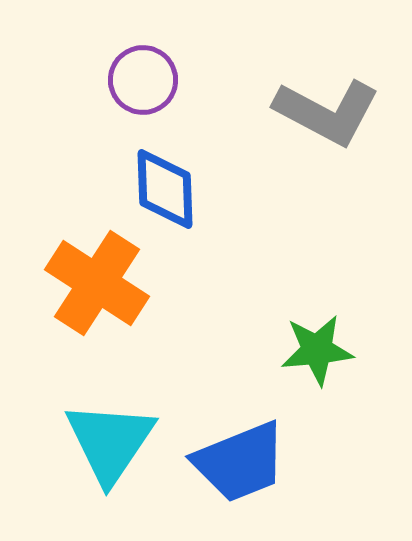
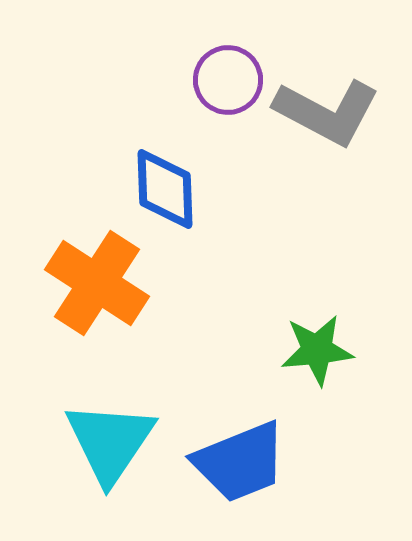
purple circle: moved 85 px right
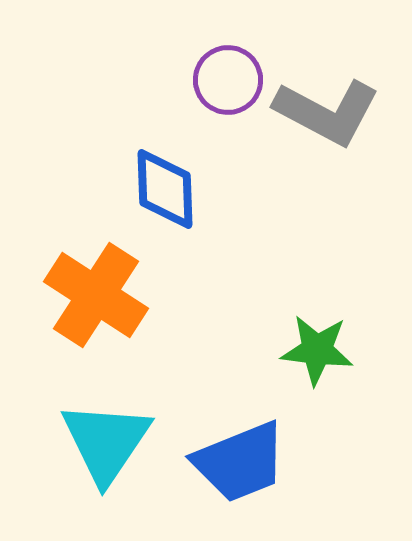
orange cross: moved 1 px left, 12 px down
green star: rotated 12 degrees clockwise
cyan triangle: moved 4 px left
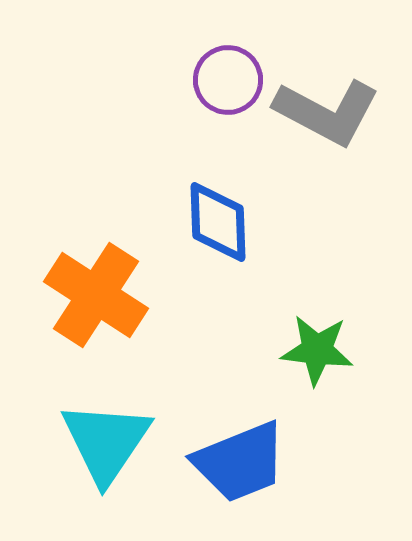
blue diamond: moved 53 px right, 33 px down
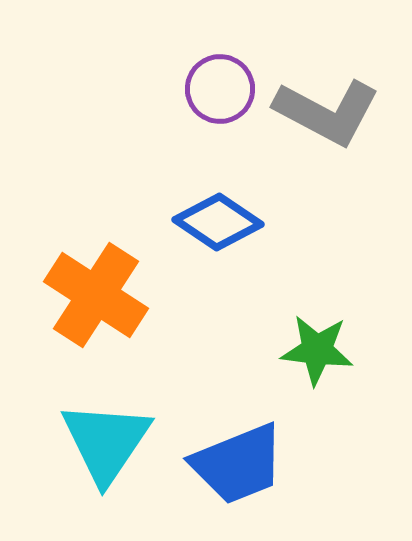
purple circle: moved 8 px left, 9 px down
blue diamond: rotated 54 degrees counterclockwise
blue trapezoid: moved 2 px left, 2 px down
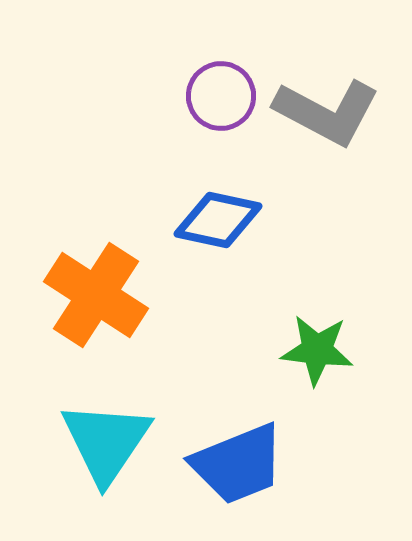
purple circle: moved 1 px right, 7 px down
blue diamond: moved 2 px up; rotated 22 degrees counterclockwise
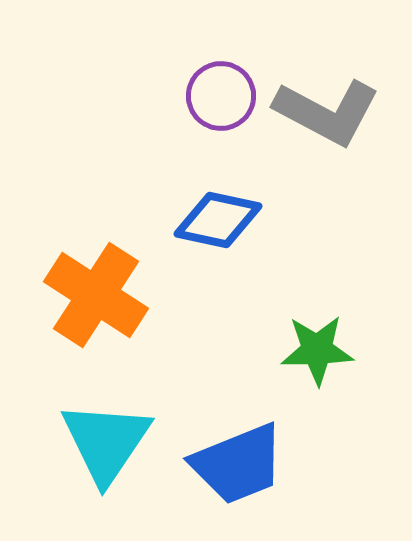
green star: rotated 8 degrees counterclockwise
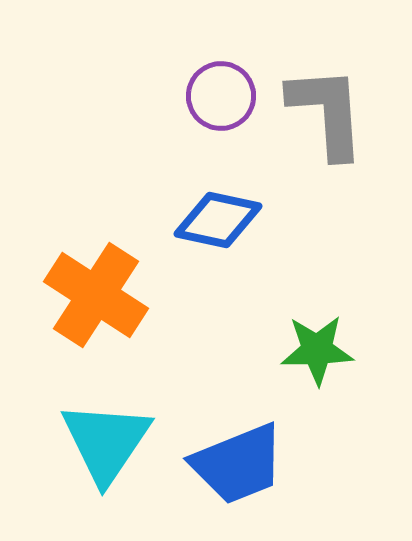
gray L-shape: rotated 122 degrees counterclockwise
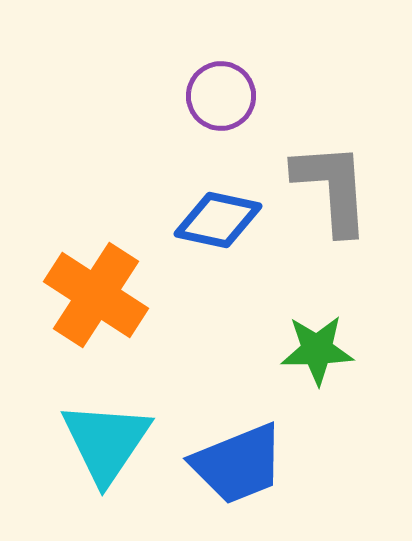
gray L-shape: moved 5 px right, 76 px down
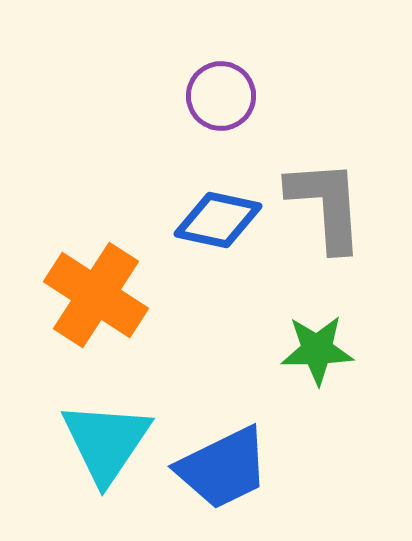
gray L-shape: moved 6 px left, 17 px down
blue trapezoid: moved 15 px left, 4 px down; rotated 4 degrees counterclockwise
